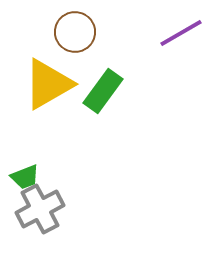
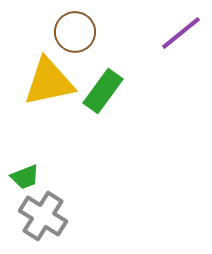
purple line: rotated 9 degrees counterclockwise
yellow triangle: moved 1 px right, 2 px up; rotated 18 degrees clockwise
gray cross: moved 3 px right, 7 px down; rotated 30 degrees counterclockwise
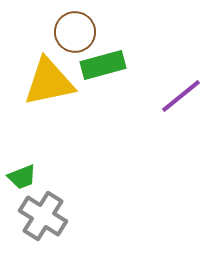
purple line: moved 63 px down
green rectangle: moved 26 px up; rotated 39 degrees clockwise
green trapezoid: moved 3 px left
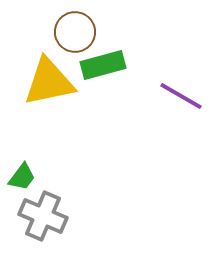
purple line: rotated 69 degrees clockwise
green trapezoid: rotated 32 degrees counterclockwise
gray cross: rotated 9 degrees counterclockwise
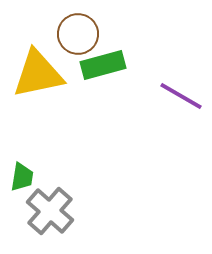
brown circle: moved 3 px right, 2 px down
yellow triangle: moved 11 px left, 8 px up
green trapezoid: rotated 28 degrees counterclockwise
gray cross: moved 7 px right, 5 px up; rotated 18 degrees clockwise
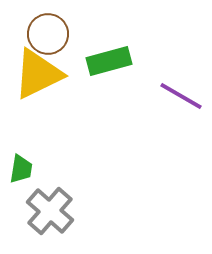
brown circle: moved 30 px left
green rectangle: moved 6 px right, 4 px up
yellow triangle: rotated 14 degrees counterclockwise
green trapezoid: moved 1 px left, 8 px up
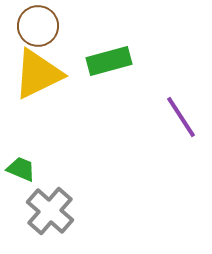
brown circle: moved 10 px left, 8 px up
purple line: moved 21 px down; rotated 27 degrees clockwise
green trapezoid: rotated 76 degrees counterclockwise
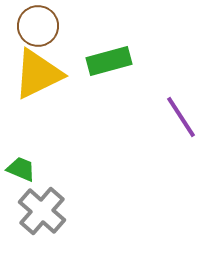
gray cross: moved 8 px left
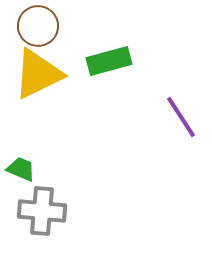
gray cross: rotated 36 degrees counterclockwise
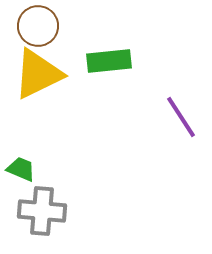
green rectangle: rotated 9 degrees clockwise
